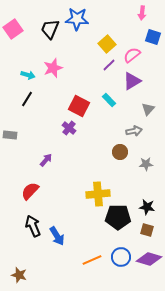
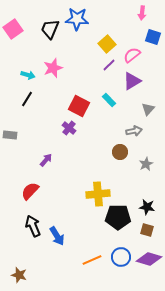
gray star: rotated 24 degrees counterclockwise
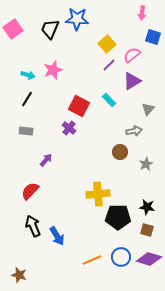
pink star: moved 2 px down
gray rectangle: moved 16 px right, 4 px up
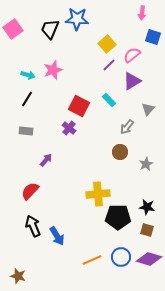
gray arrow: moved 7 px left, 4 px up; rotated 140 degrees clockwise
brown star: moved 1 px left, 1 px down
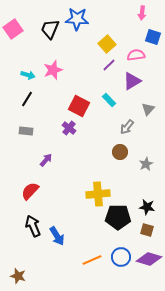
pink semicircle: moved 4 px right; rotated 30 degrees clockwise
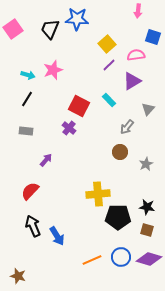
pink arrow: moved 4 px left, 2 px up
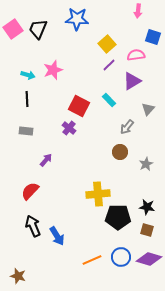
black trapezoid: moved 12 px left
black line: rotated 35 degrees counterclockwise
